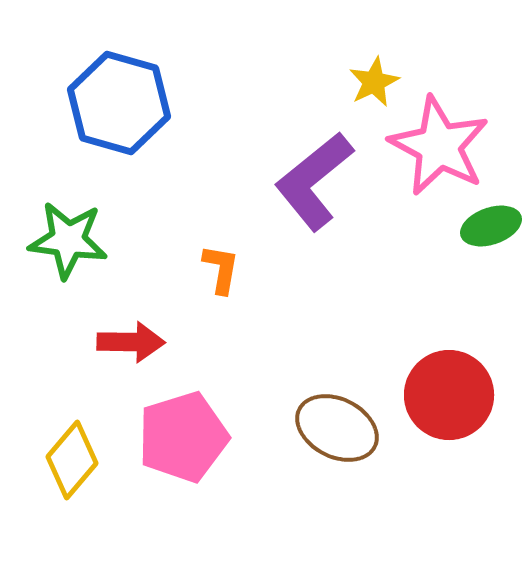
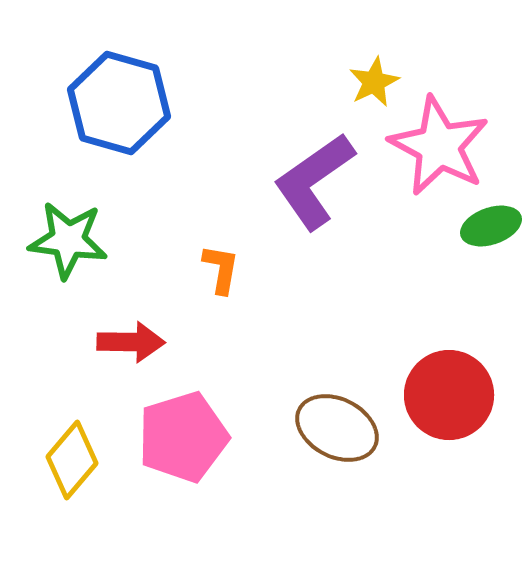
purple L-shape: rotated 4 degrees clockwise
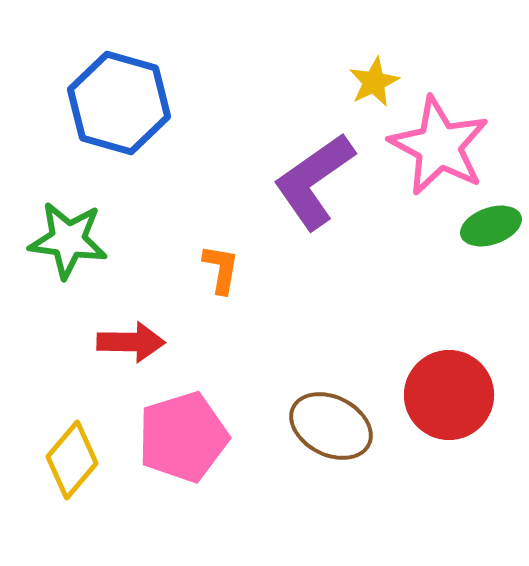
brown ellipse: moved 6 px left, 2 px up
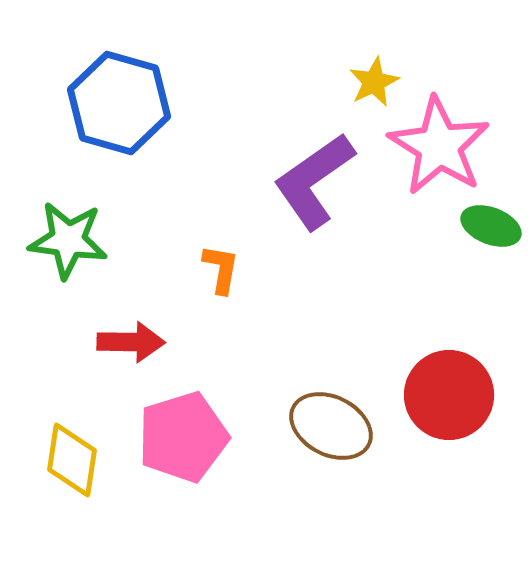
pink star: rotated 4 degrees clockwise
green ellipse: rotated 40 degrees clockwise
yellow diamond: rotated 32 degrees counterclockwise
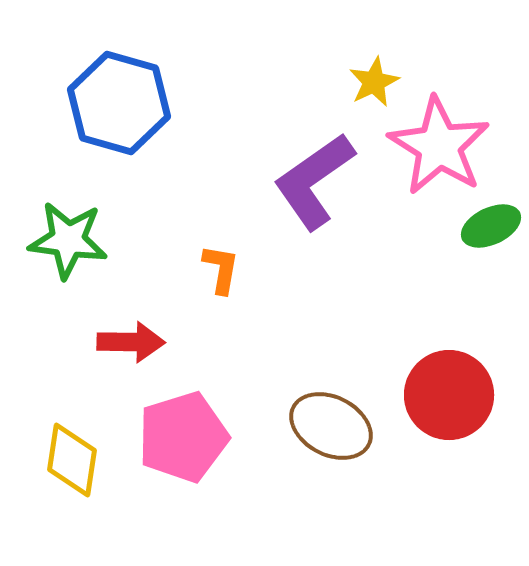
green ellipse: rotated 46 degrees counterclockwise
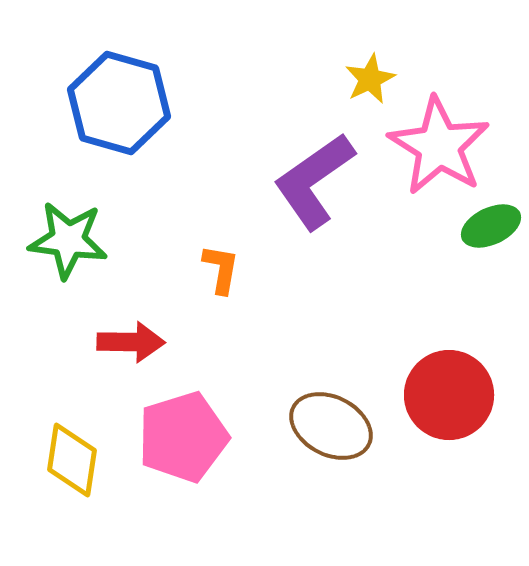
yellow star: moved 4 px left, 3 px up
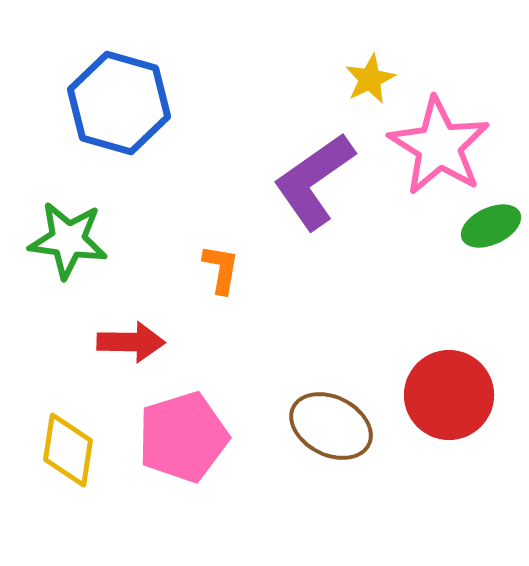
yellow diamond: moved 4 px left, 10 px up
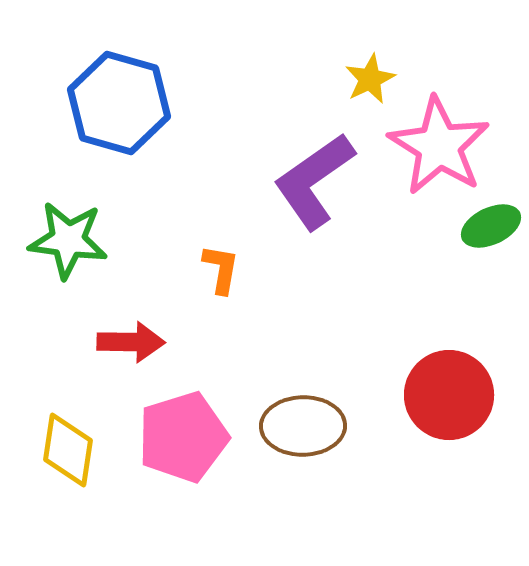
brown ellipse: moved 28 px left; rotated 28 degrees counterclockwise
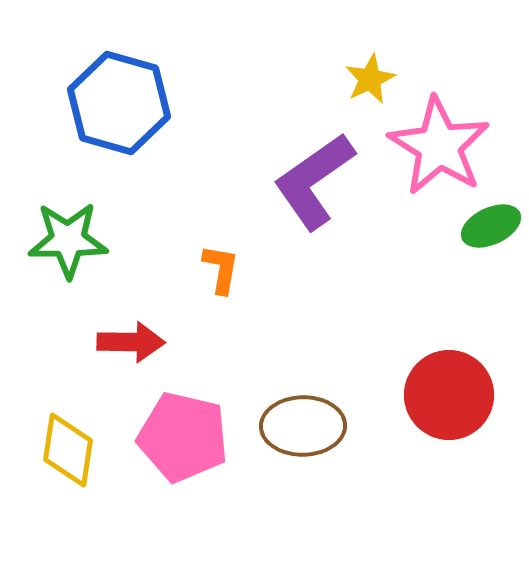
green star: rotated 8 degrees counterclockwise
pink pentagon: rotated 30 degrees clockwise
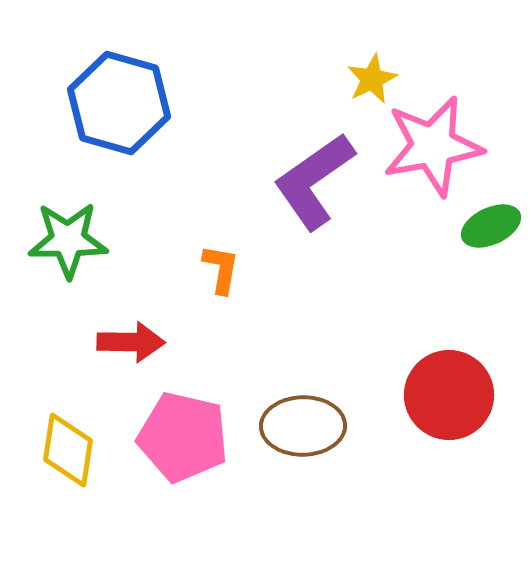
yellow star: moved 2 px right
pink star: moved 6 px left; rotated 30 degrees clockwise
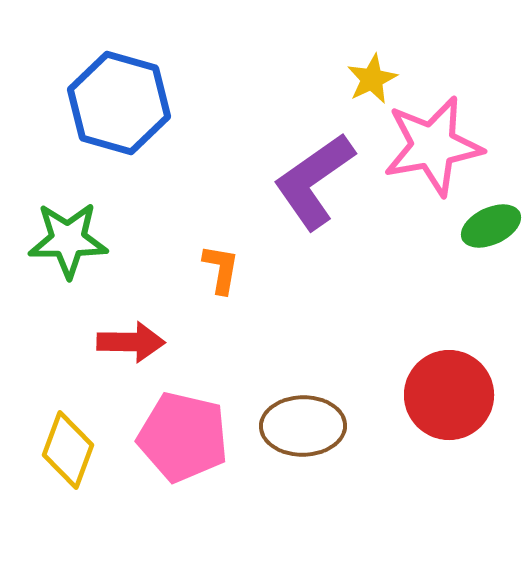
yellow diamond: rotated 12 degrees clockwise
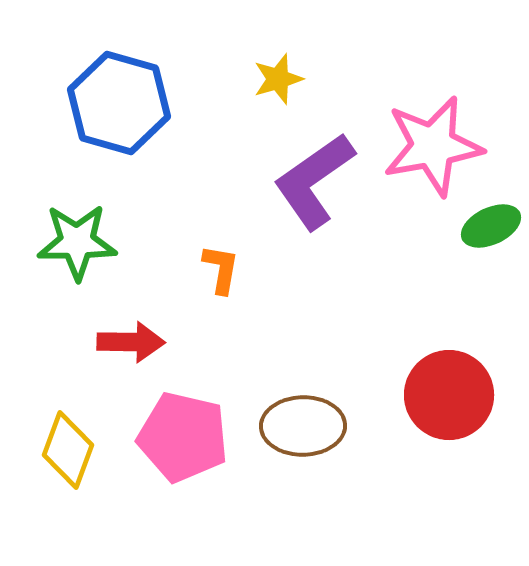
yellow star: moved 94 px left; rotated 9 degrees clockwise
green star: moved 9 px right, 2 px down
